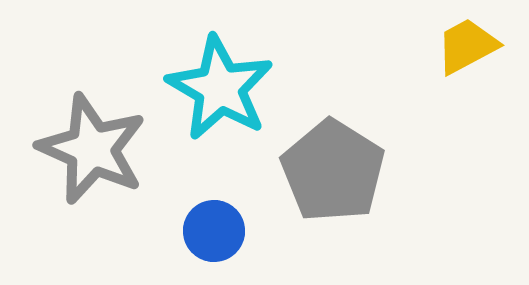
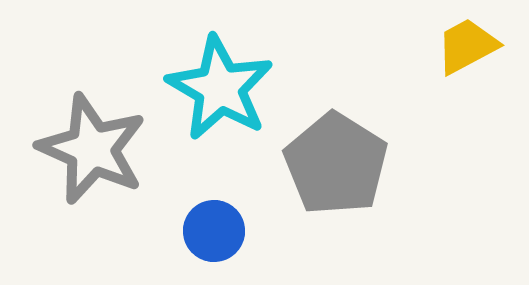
gray pentagon: moved 3 px right, 7 px up
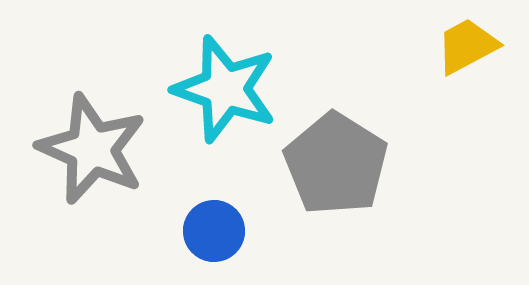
cyan star: moved 5 px right, 1 px down; rotated 11 degrees counterclockwise
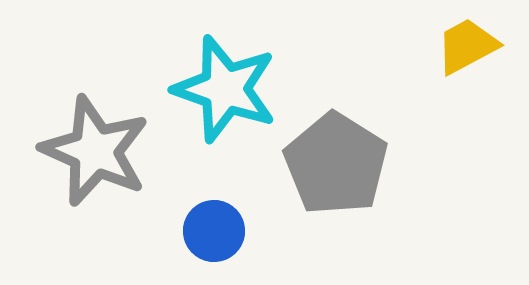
gray star: moved 3 px right, 2 px down
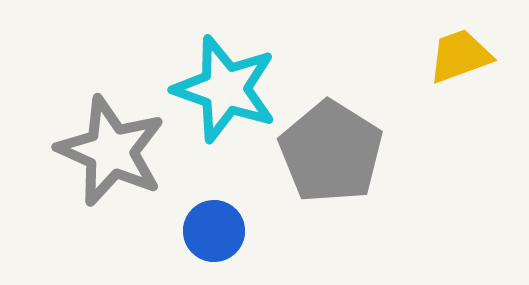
yellow trapezoid: moved 7 px left, 10 px down; rotated 8 degrees clockwise
gray star: moved 16 px right
gray pentagon: moved 5 px left, 12 px up
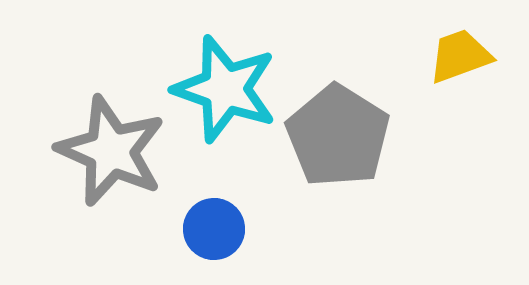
gray pentagon: moved 7 px right, 16 px up
blue circle: moved 2 px up
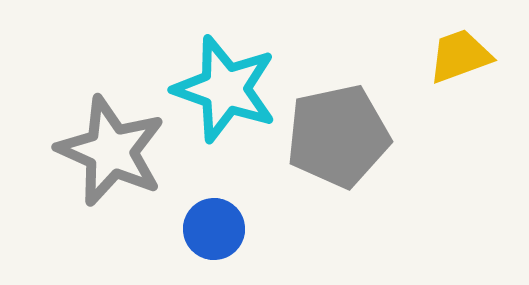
gray pentagon: rotated 28 degrees clockwise
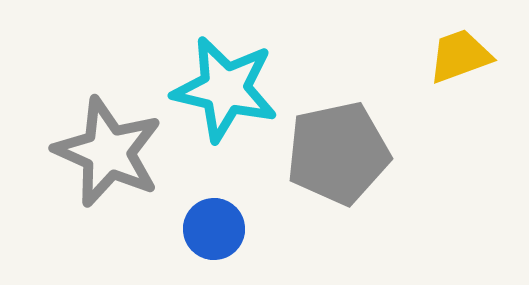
cyan star: rotated 6 degrees counterclockwise
gray pentagon: moved 17 px down
gray star: moved 3 px left, 1 px down
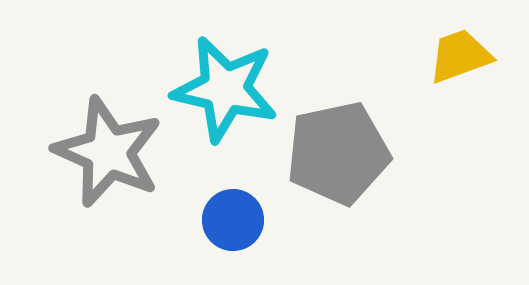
blue circle: moved 19 px right, 9 px up
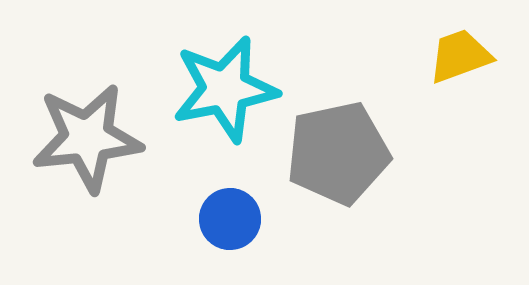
cyan star: rotated 24 degrees counterclockwise
gray star: moved 21 px left, 14 px up; rotated 30 degrees counterclockwise
blue circle: moved 3 px left, 1 px up
